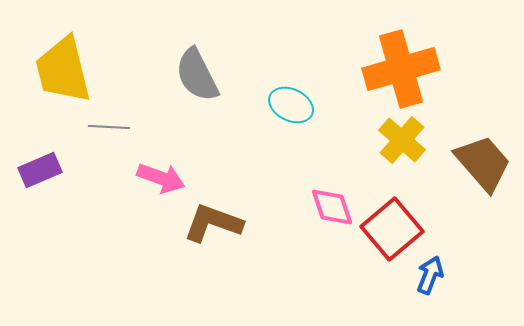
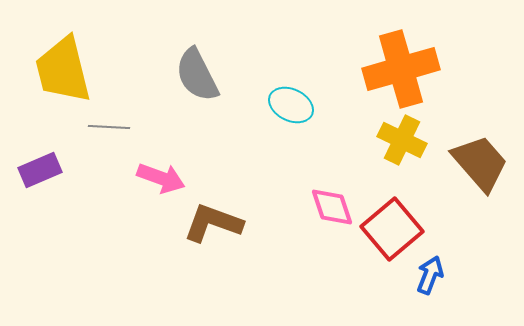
yellow cross: rotated 15 degrees counterclockwise
brown trapezoid: moved 3 px left
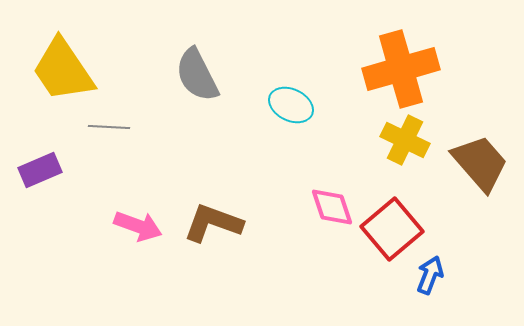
yellow trapezoid: rotated 20 degrees counterclockwise
yellow cross: moved 3 px right
pink arrow: moved 23 px left, 48 px down
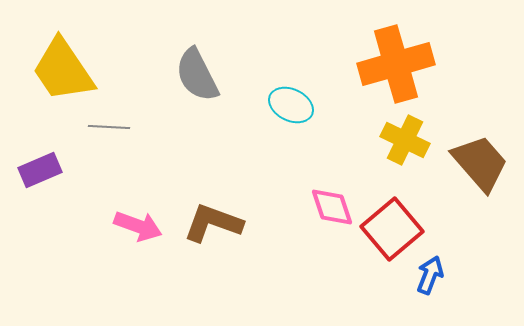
orange cross: moved 5 px left, 5 px up
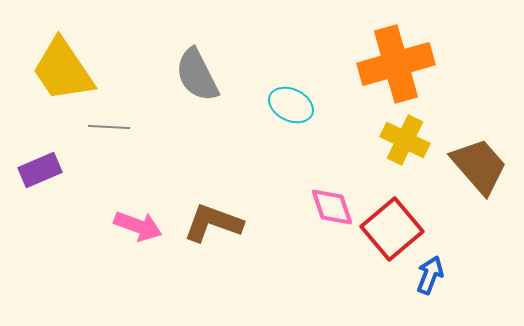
brown trapezoid: moved 1 px left, 3 px down
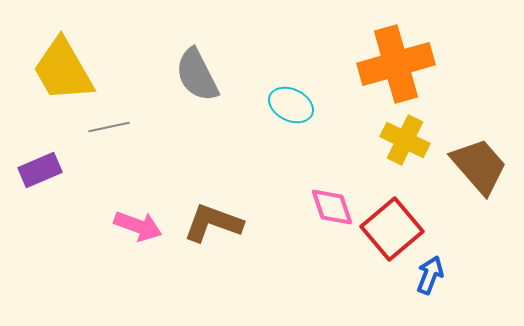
yellow trapezoid: rotated 4 degrees clockwise
gray line: rotated 15 degrees counterclockwise
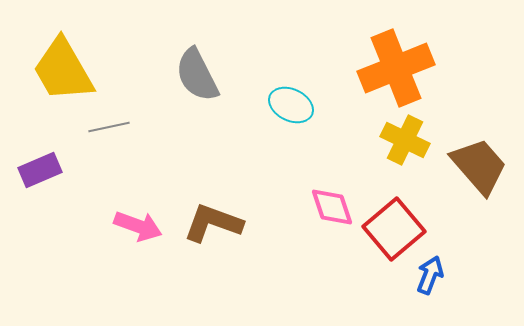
orange cross: moved 4 px down; rotated 6 degrees counterclockwise
red square: moved 2 px right
